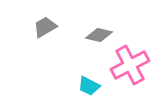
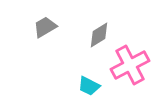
gray diamond: rotated 44 degrees counterclockwise
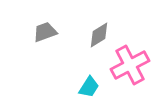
gray trapezoid: moved 5 px down; rotated 10 degrees clockwise
cyan trapezoid: moved 1 px down; rotated 85 degrees counterclockwise
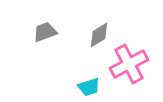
pink cross: moved 1 px left, 1 px up
cyan trapezoid: rotated 40 degrees clockwise
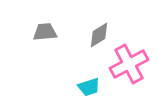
gray trapezoid: rotated 15 degrees clockwise
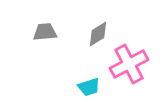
gray diamond: moved 1 px left, 1 px up
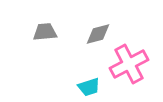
gray diamond: rotated 16 degrees clockwise
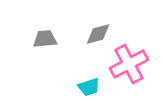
gray trapezoid: moved 7 px down
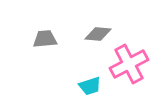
gray diamond: rotated 20 degrees clockwise
cyan trapezoid: moved 1 px right, 1 px up
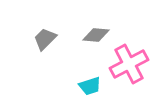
gray diamond: moved 2 px left, 1 px down
gray trapezoid: rotated 40 degrees counterclockwise
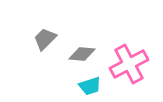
gray diamond: moved 14 px left, 19 px down
